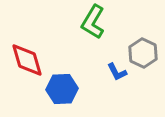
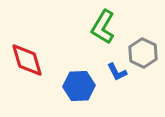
green L-shape: moved 10 px right, 5 px down
blue hexagon: moved 17 px right, 3 px up
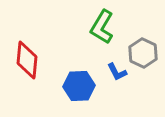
green L-shape: moved 1 px left
red diamond: rotated 21 degrees clockwise
